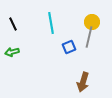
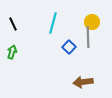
cyan line: moved 2 px right; rotated 25 degrees clockwise
gray line: moved 1 px left; rotated 15 degrees counterclockwise
blue square: rotated 24 degrees counterclockwise
green arrow: rotated 120 degrees clockwise
brown arrow: rotated 66 degrees clockwise
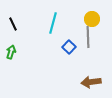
yellow circle: moved 3 px up
green arrow: moved 1 px left
brown arrow: moved 8 px right
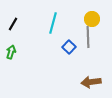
black line: rotated 56 degrees clockwise
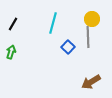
blue square: moved 1 px left
brown arrow: rotated 24 degrees counterclockwise
